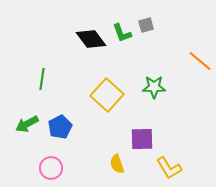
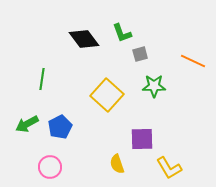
gray square: moved 6 px left, 29 px down
black diamond: moved 7 px left
orange line: moved 7 px left; rotated 15 degrees counterclockwise
green star: moved 1 px up
pink circle: moved 1 px left, 1 px up
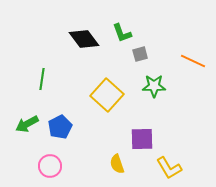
pink circle: moved 1 px up
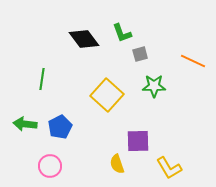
green arrow: moved 2 px left; rotated 35 degrees clockwise
purple square: moved 4 px left, 2 px down
